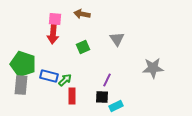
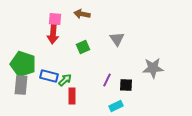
black square: moved 24 px right, 12 px up
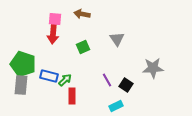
purple line: rotated 56 degrees counterclockwise
black square: rotated 32 degrees clockwise
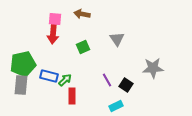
green pentagon: rotated 30 degrees counterclockwise
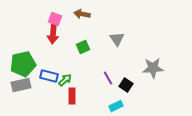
pink square: rotated 16 degrees clockwise
purple line: moved 1 px right, 2 px up
gray rectangle: rotated 72 degrees clockwise
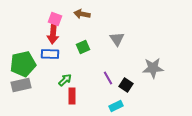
blue rectangle: moved 1 px right, 22 px up; rotated 12 degrees counterclockwise
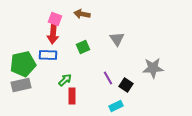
blue rectangle: moved 2 px left, 1 px down
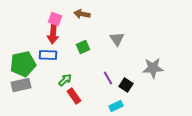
red rectangle: moved 2 px right; rotated 35 degrees counterclockwise
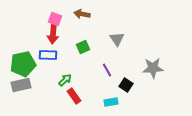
purple line: moved 1 px left, 8 px up
cyan rectangle: moved 5 px left, 4 px up; rotated 16 degrees clockwise
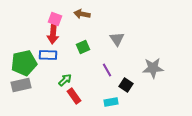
green pentagon: moved 1 px right, 1 px up
